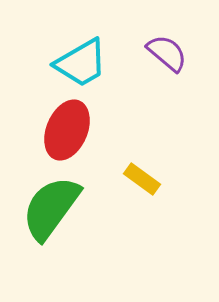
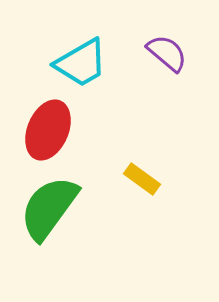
red ellipse: moved 19 px left
green semicircle: moved 2 px left
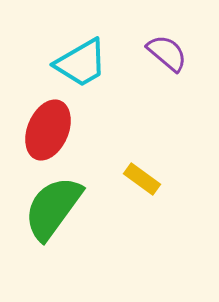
green semicircle: moved 4 px right
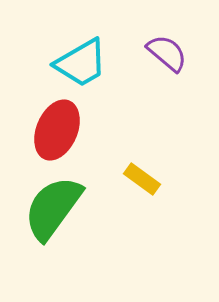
red ellipse: moved 9 px right
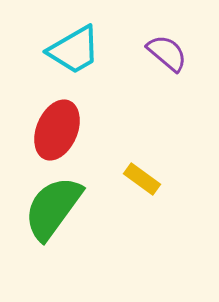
cyan trapezoid: moved 7 px left, 13 px up
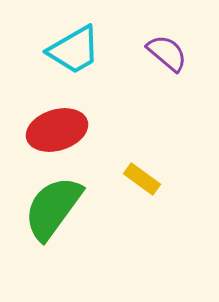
red ellipse: rotated 50 degrees clockwise
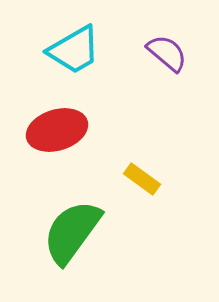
green semicircle: moved 19 px right, 24 px down
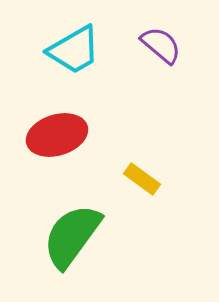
purple semicircle: moved 6 px left, 8 px up
red ellipse: moved 5 px down
green semicircle: moved 4 px down
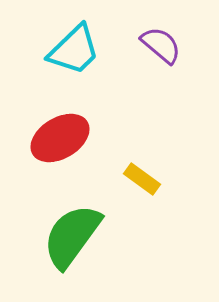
cyan trapezoid: rotated 14 degrees counterclockwise
red ellipse: moved 3 px right, 3 px down; rotated 14 degrees counterclockwise
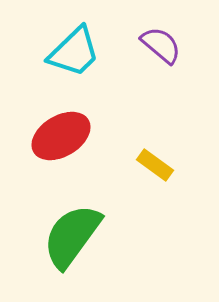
cyan trapezoid: moved 2 px down
red ellipse: moved 1 px right, 2 px up
yellow rectangle: moved 13 px right, 14 px up
